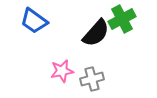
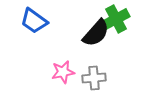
green cross: moved 6 px left
pink star: moved 1 px right, 1 px down
gray cross: moved 2 px right, 1 px up; rotated 10 degrees clockwise
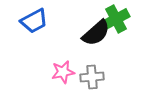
blue trapezoid: rotated 64 degrees counterclockwise
black semicircle: rotated 8 degrees clockwise
gray cross: moved 2 px left, 1 px up
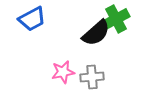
blue trapezoid: moved 2 px left, 2 px up
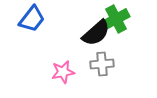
blue trapezoid: rotated 24 degrees counterclockwise
gray cross: moved 10 px right, 13 px up
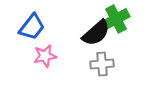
blue trapezoid: moved 8 px down
pink star: moved 18 px left, 16 px up
